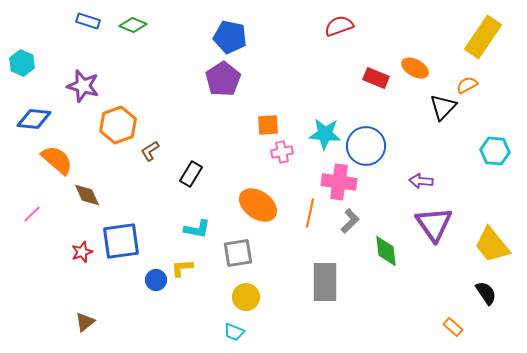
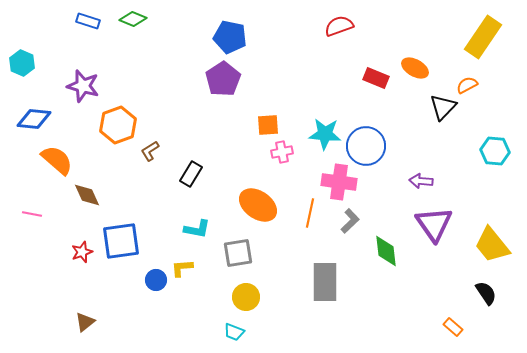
green diamond at (133, 25): moved 6 px up
pink line at (32, 214): rotated 54 degrees clockwise
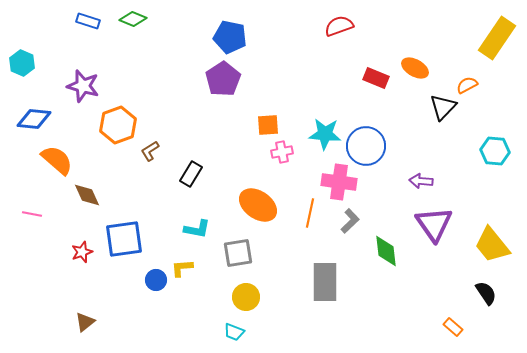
yellow rectangle at (483, 37): moved 14 px right, 1 px down
blue square at (121, 241): moved 3 px right, 2 px up
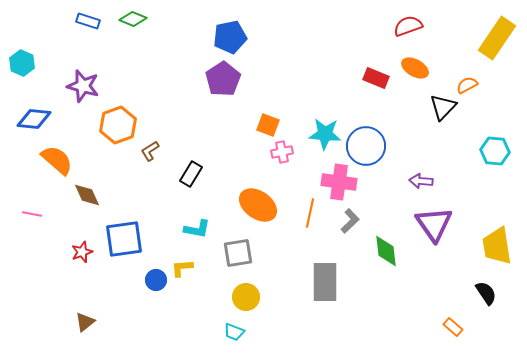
red semicircle at (339, 26): moved 69 px right
blue pentagon at (230, 37): rotated 24 degrees counterclockwise
orange square at (268, 125): rotated 25 degrees clockwise
yellow trapezoid at (492, 245): moved 5 px right, 1 px down; rotated 30 degrees clockwise
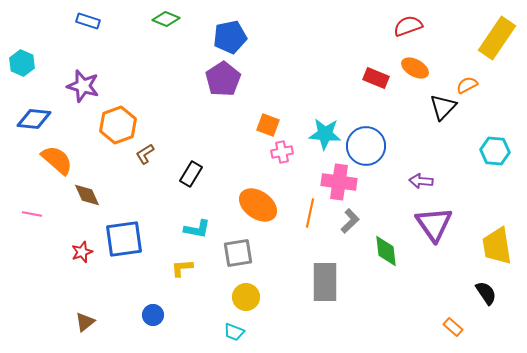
green diamond at (133, 19): moved 33 px right
brown L-shape at (150, 151): moved 5 px left, 3 px down
blue circle at (156, 280): moved 3 px left, 35 px down
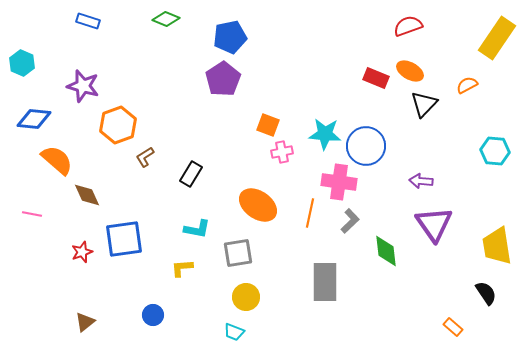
orange ellipse at (415, 68): moved 5 px left, 3 px down
black triangle at (443, 107): moved 19 px left, 3 px up
brown L-shape at (145, 154): moved 3 px down
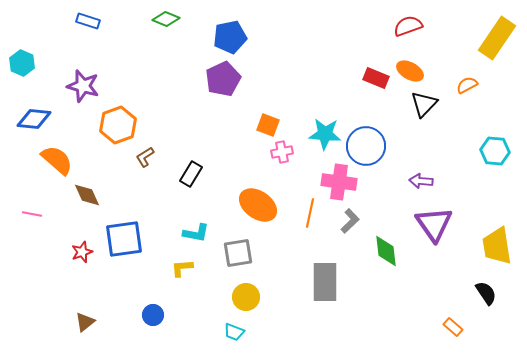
purple pentagon at (223, 79): rotated 8 degrees clockwise
cyan L-shape at (197, 229): moved 1 px left, 4 px down
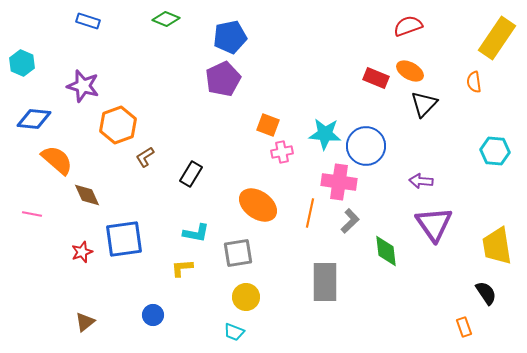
orange semicircle at (467, 85): moved 7 px right, 3 px up; rotated 70 degrees counterclockwise
orange rectangle at (453, 327): moved 11 px right; rotated 30 degrees clockwise
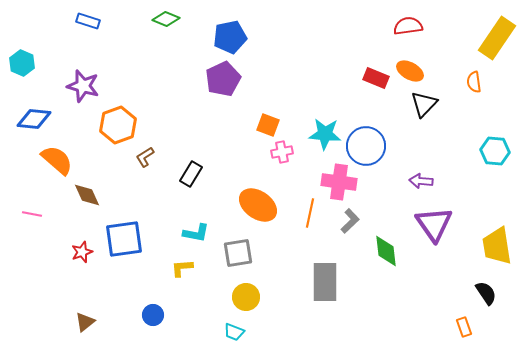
red semicircle at (408, 26): rotated 12 degrees clockwise
